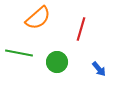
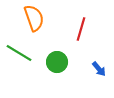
orange semicircle: moved 4 px left; rotated 68 degrees counterclockwise
green line: rotated 20 degrees clockwise
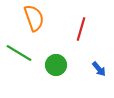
green circle: moved 1 px left, 3 px down
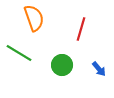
green circle: moved 6 px right
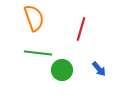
green line: moved 19 px right; rotated 24 degrees counterclockwise
green circle: moved 5 px down
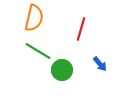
orange semicircle: rotated 32 degrees clockwise
green line: moved 2 px up; rotated 24 degrees clockwise
blue arrow: moved 1 px right, 5 px up
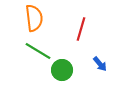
orange semicircle: rotated 20 degrees counterclockwise
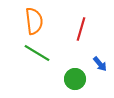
orange semicircle: moved 3 px down
green line: moved 1 px left, 2 px down
green circle: moved 13 px right, 9 px down
